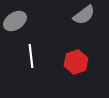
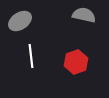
gray semicircle: rotated 130 degrees counterclockwise
gray ellipse: moved 5 px right
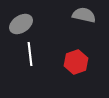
gray ellipse: moved 1 px right, 3 px down
white line: moved 1 px left, 2 px up
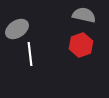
gray ellipse: moved 4 px left, 5 px down
red hexagon: moved 5 px right, 17 px up
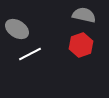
gray ellipse: rotated 65 degrees clockwise
white line: rotated 70 degrees clockwise
